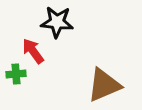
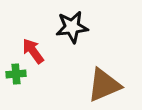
black star: moved 15 px right, 5 px down; rotated 12 degrees counterclockwise
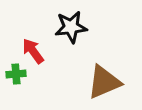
black star: moved 1 px left
brown triangle: moved 3 px up
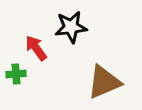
red arrow: moved 3 px right, 3 px up
